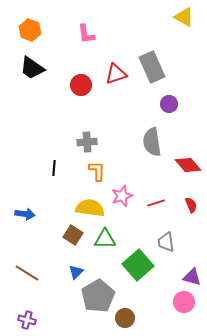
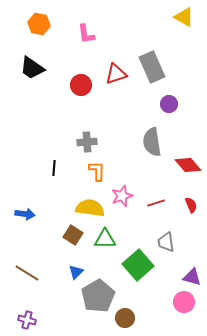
orange hexagon: moved 9 px right, 6 px up; rotated 10 degrees counterclockwise
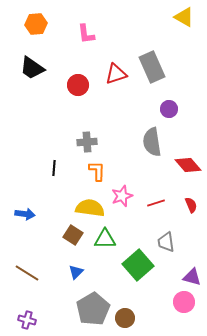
orange hexagon: moved 3 px left; rotated 15 degrees counterclockwise
red circle: moved 3 px left
purple circle: moved 5 px down
gray pentagon: moved 5 px left, 13 px down
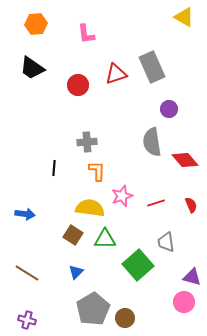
red diamond: moved 3 px left, 5 px up
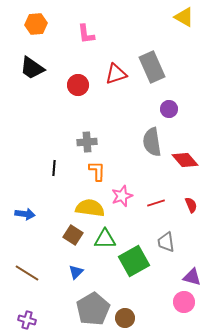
green square: moved 4 px left, 4 px up; rotated 12 degrees clockwise
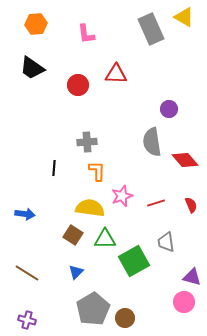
gray rectangle: moved 1 px left, 38 px up
red triangle: rotated 20 degrees clockwise
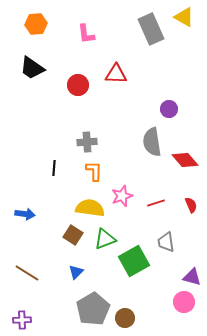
orange L-shape: moved 3 px left
green triangle: rotated 20 degrees counterclockwise
purple cross: moved 5 px left; rotated 18 degrees counterclockwise
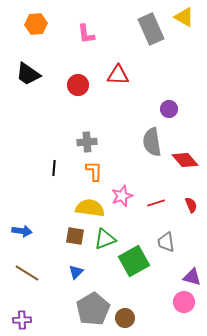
black trapezoid: moved 4 px left, 6 px down
red triangle: moved 2 px right, 1 px down
blue arrow: moved 3 px left, 17 px down
brown square: moved 2 px right, 1 px down; rotated 24 degrees counterclockwise
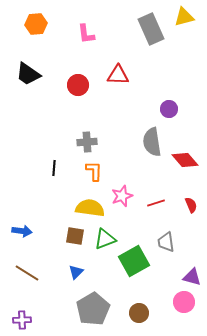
yellow triangle: rotated 45 degrees counterclockwise
brown circle: moved 14 px right, 5 px up
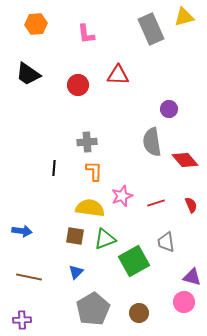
brown line: moved 2 px right, 4 px down; rotated 20 degrees counterclockwise
